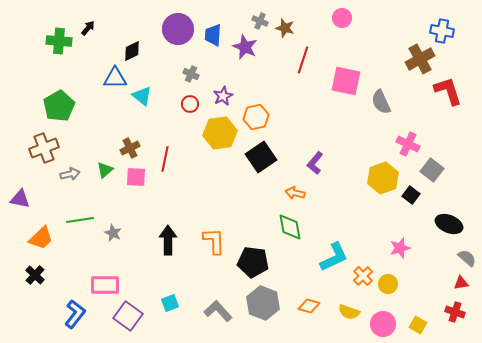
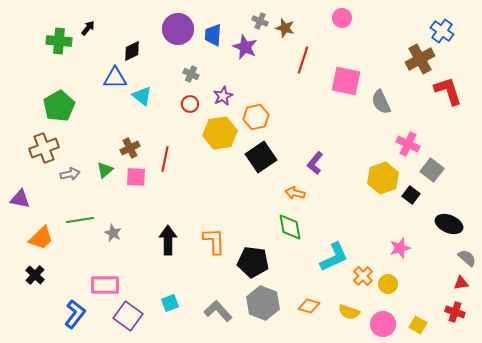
blue cross at (442, 31): rotated 25 degrees clockwise
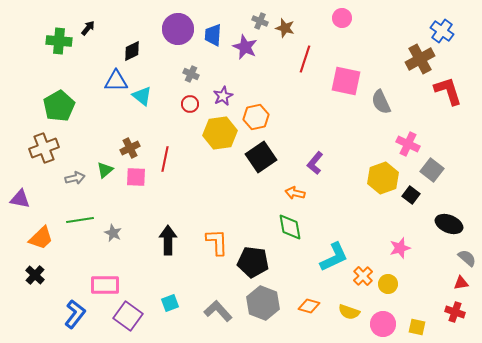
red line at (303, 60): moved 2 px right, 1 px up
blue triangle at (115, 78): moved 1 px right, 3 px down
gray arrow at (70, 174): moved 5 px right, 4 px down
orange L-shape at (214, 241): moved 3 px right, 1 px down
yellow square at (418, 325): moved 1 px left, 2 px down; rotated 18 degrees counterclockwise
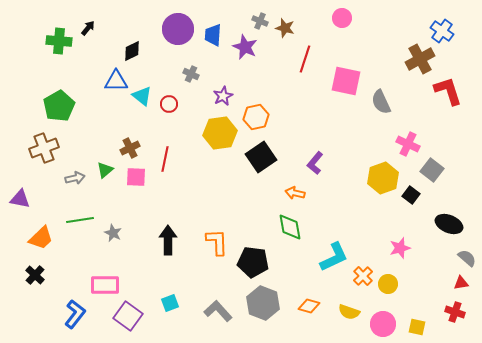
red circle at (190, 104): moved 21 px left
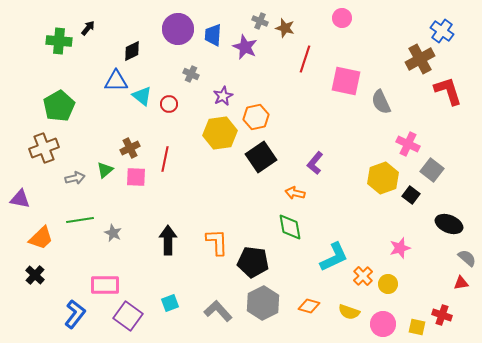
gray hexagon at (263, 303): rotated 12 degrees clockwise
red cross at (455, 312): moved 13 px left, 3 px down
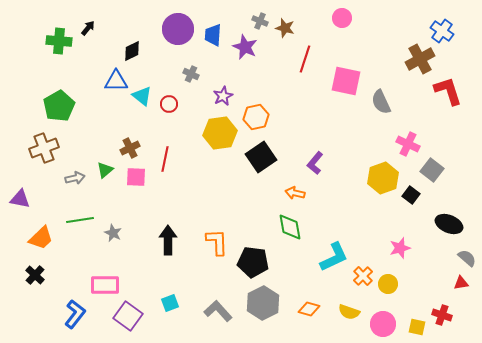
orange diamond at (309, 306): moved 3 px down
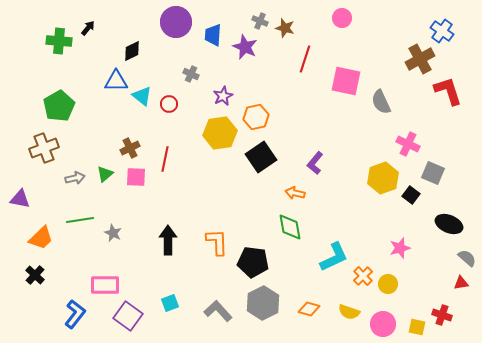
purple circle at (178, 29): moved 2 px left, 7 px up
green triangle at (105, 170): moved 4 px down
gray square at (432, 170): moved 1 px right, 3 px down; rotated 15 degrees counterclockwise
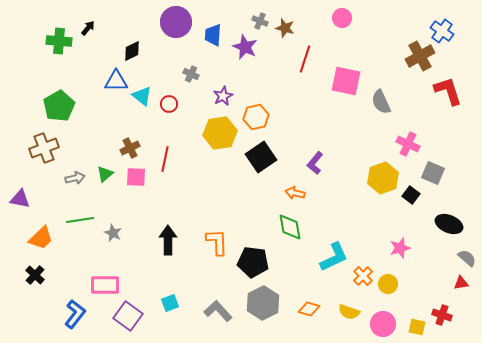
brown cross at (420, 59): moved 3 px up
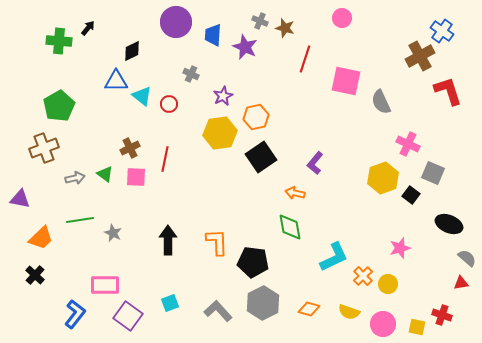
green triangle at (105, 174): rotated 42 degrees counterclockwise
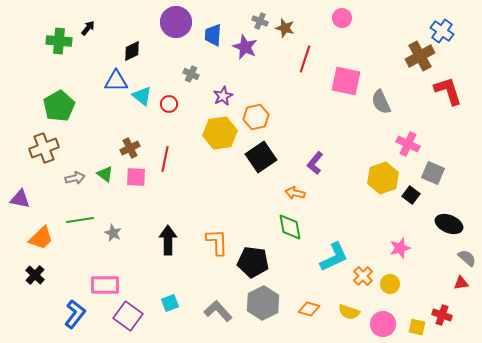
yellow circle at (388, 284): moved 2 px right
